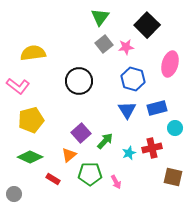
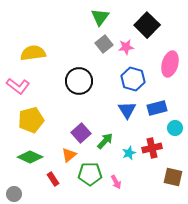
red rectangle: rotated 24 degrees clockwise
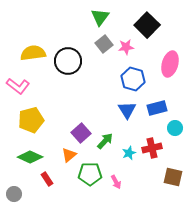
black circle: moved 11 px left, 20 px up
red rectangle: moved 6 px left
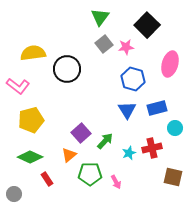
black circle: moved 1 px left, 8 px down
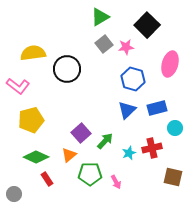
green triangle: rotated 24 degrees clockwise
blue triangle: rotated 18 degrees clockwise
green diamond: moved 6 px right
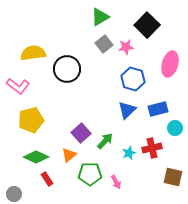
blue rectangle: moved 1 px right, 1 px down
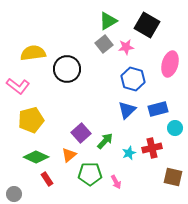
green triangle: moved 8 px right, 4 px down
black square: rotated 15 degrees counterclockwise
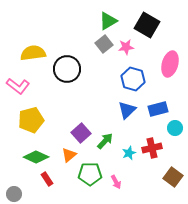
brown square: rotated 24 degrees clockwise
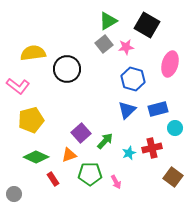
orange triangle: rotated 21 degrees clockwise
red rectangle: moved 6 px right
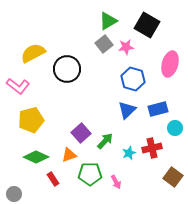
yellow semicircle: rotated 20 degrees counterclockwise
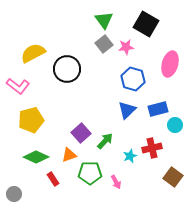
green triangle: moved 4 px left, 1 px up; rotated 36 degrees counterclockwise
black square: moved 1 px left, 1 px up
cyan circle: moved 3 px up
cyan star: moved 1 px right, 3 px down
green pentagon: moved 1 px up
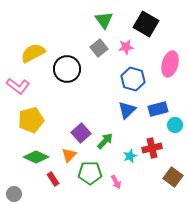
gray square: moved 5 px left, 4 px down
orange triangle: rotated 28 degrees counterclockwise
